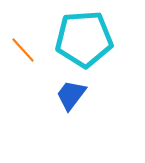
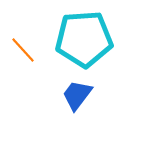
blue trapezoid: moved 6 px right
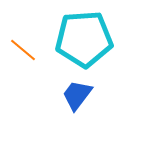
orange line: rotated 8 degrees counterclockwise
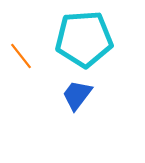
orange line: moved 2 px left, 6 px down; rotated 12 degrees clockwise
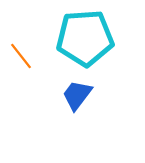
cyan pentagon: moved 1 px right, 1 px up
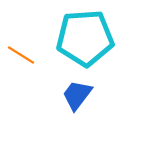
orange line: moved 1 px up; rotated 20 degrees counterclockwise
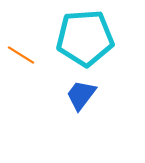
blue trapezoid: moved 4 px right
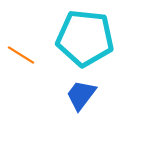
cyan pentagon: rotated 10 degrees clockwise
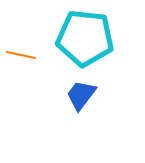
orange line: rotated 20 degrees counterclockwise
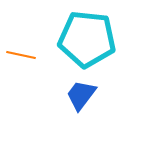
cyan pentagon: moved 2 px right, 1 px down
